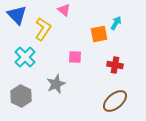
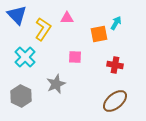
pink triangle: moved 3 px right, 8 px down; rotated 40 degrees counterclockwise
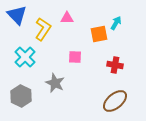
gray star: moved 1 px left, 1 px up; rotated 24 degrees counterclockwise
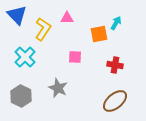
gray star: moved 3 px right, 5 px down
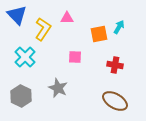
cyan arrow: moved 3 px right, 4 px down
brown ellipse: rotated 70 degrees clockwise
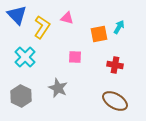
pink triangle: rotated 16 degrees clockwise
yellow L-shape: moved 1 px left, 2 px up
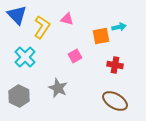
pink triangle: moved 1 px down
cyan arrow: rotated 48 degrees clockwise
orange square: moved 2 px right, 2 px down
pink square: moved 1 px up; rotated 32 degrees counterclockwise
gray hexagon: moved 2 px left
